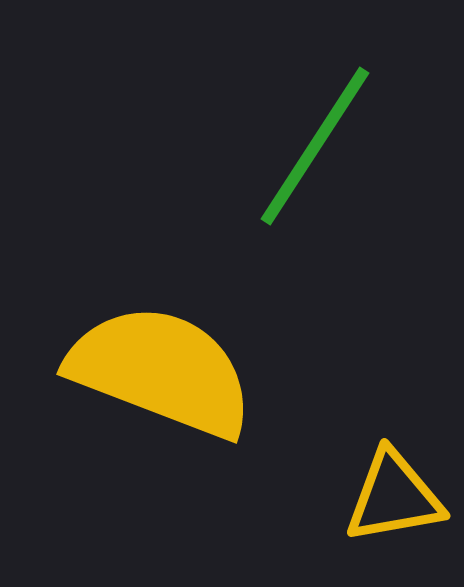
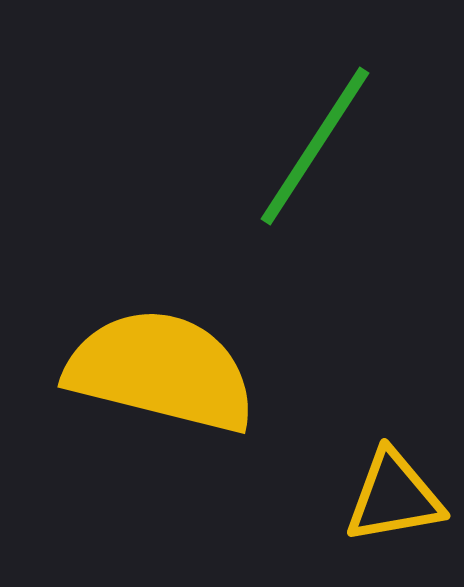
yellow semicircle: rotated 7 degrees counterclockwise
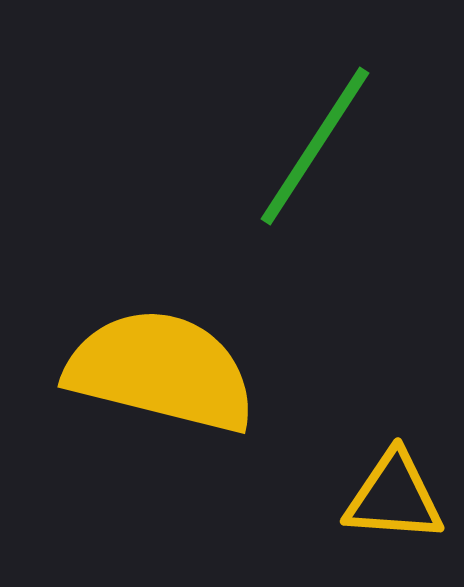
yellow triangle: rotated 14 degrees clockwise
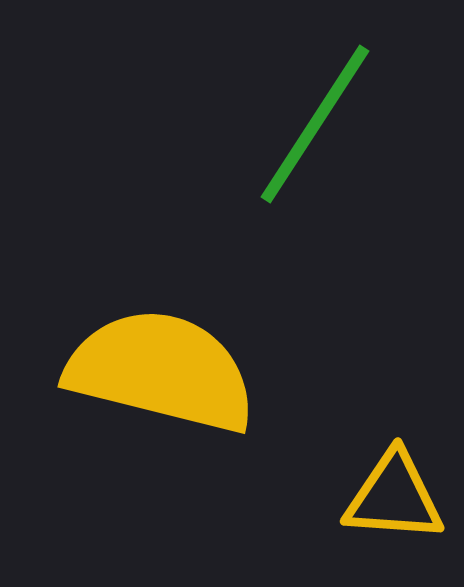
green line: moved 22 px up
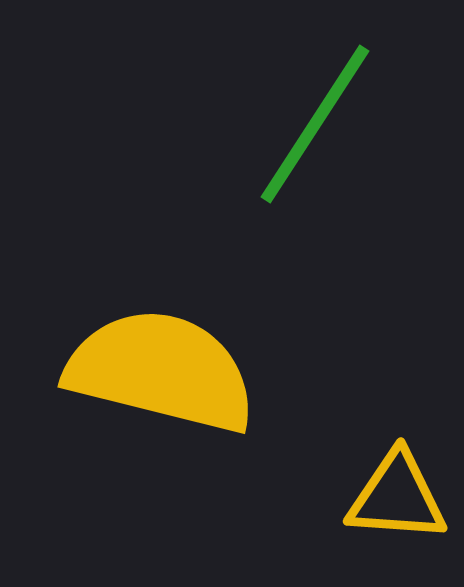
yellow triangle: moved 3 px right
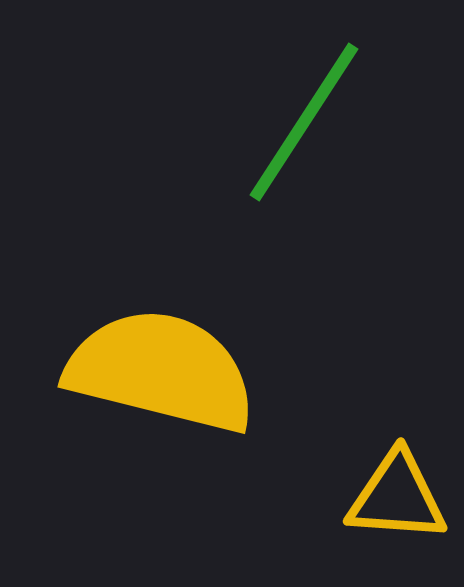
green line: moved 11 px left, 2 px up
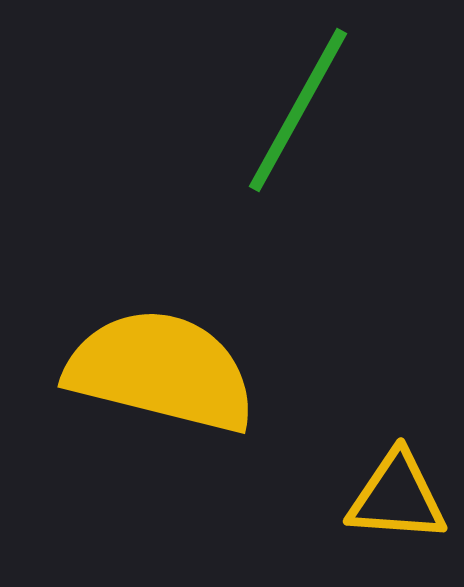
green line: moved 6 px left, 12 px up; rotated 4 degrees counterclockwise
